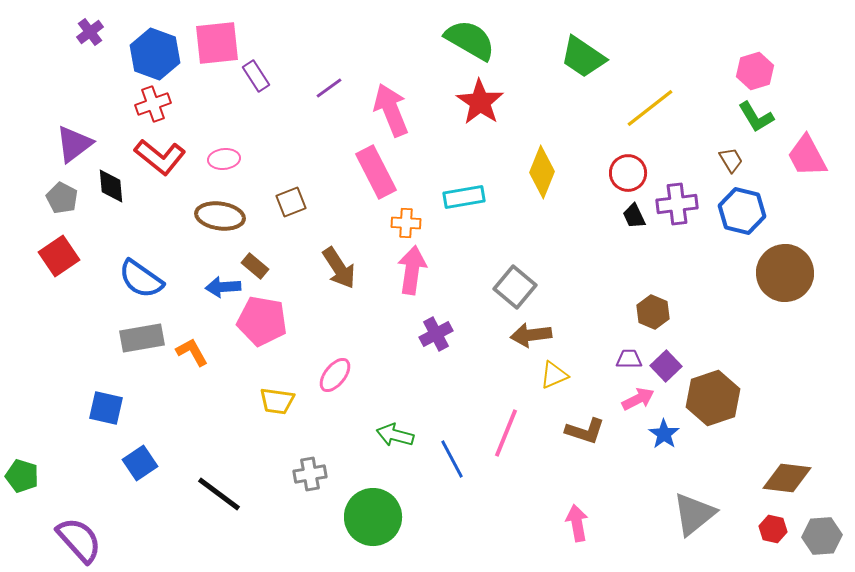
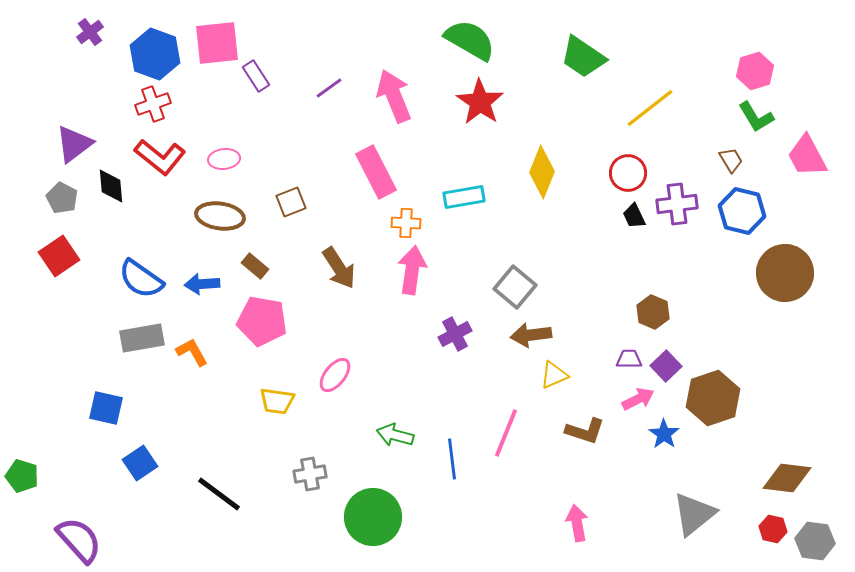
pink arrow at (391, 110): moved 3 px right, 14 px up
blue arrow at (223, 287): moved 21 px left, 3 px up
purple cross at (436, 334): moved 19 px right
blue line at (452, 459): rotated 21 degrees clockwise
gray hexagon at (822, 536): moved 7 px left, 5 px down; rotated 12 degrees clockwise
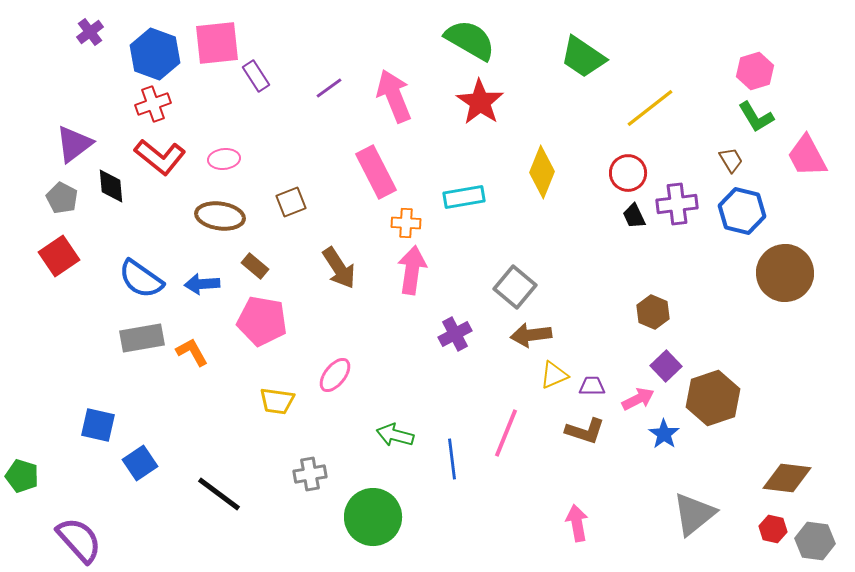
purple trapezoid at (629, 359): moved 37 px left, 27 px down
blue square at (106, 408): moved 8 px left, 17 px down
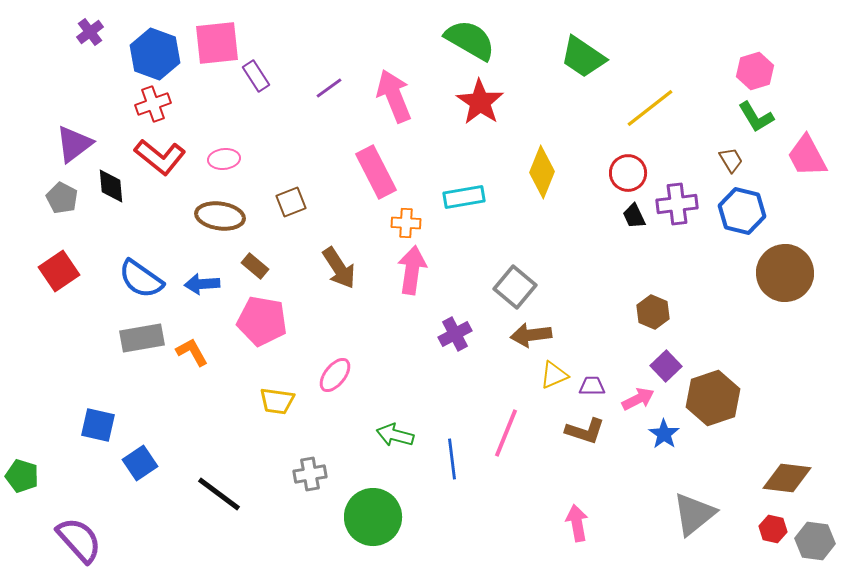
red square at (59, 256): moved 15 px down
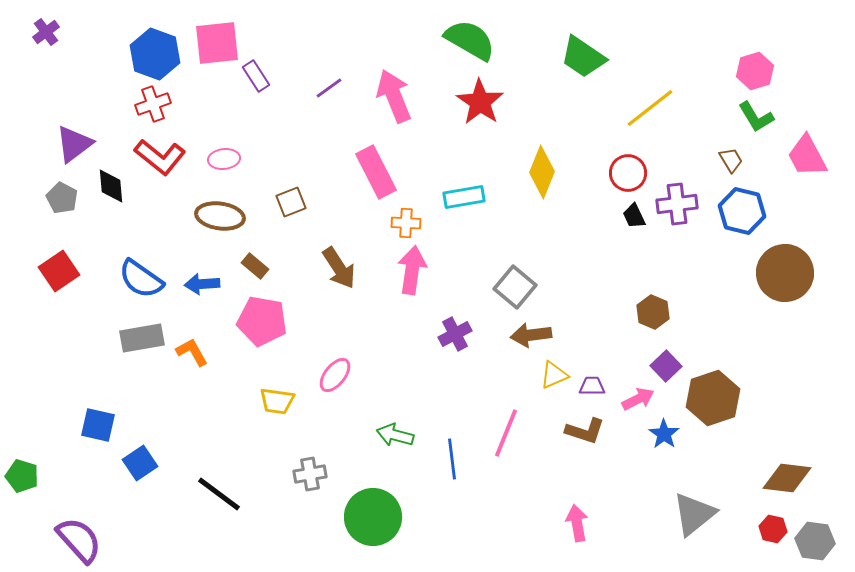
purple cross at (90, 32): moved 44 px left
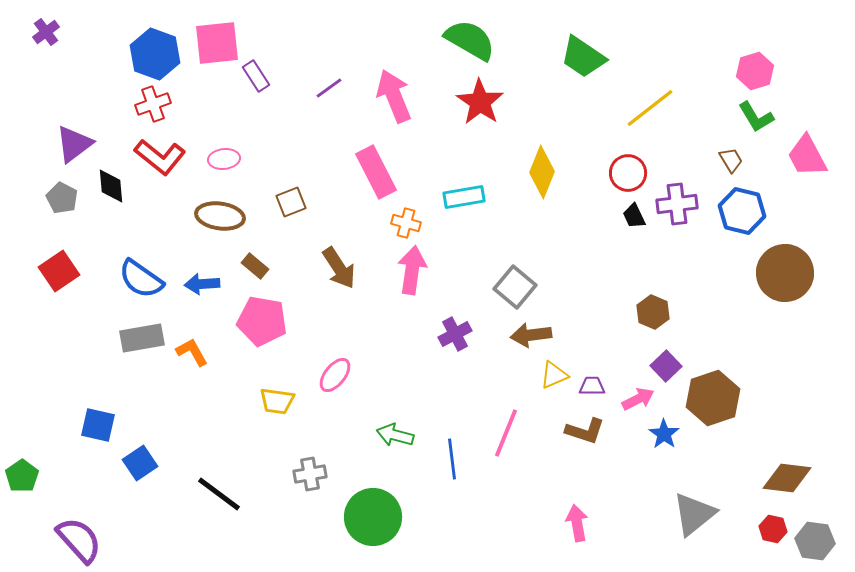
orange cross at (406, 223): rotated 12 degrees clockwise
green pentagon at (22, 476): rotated 20 degrees clockwise
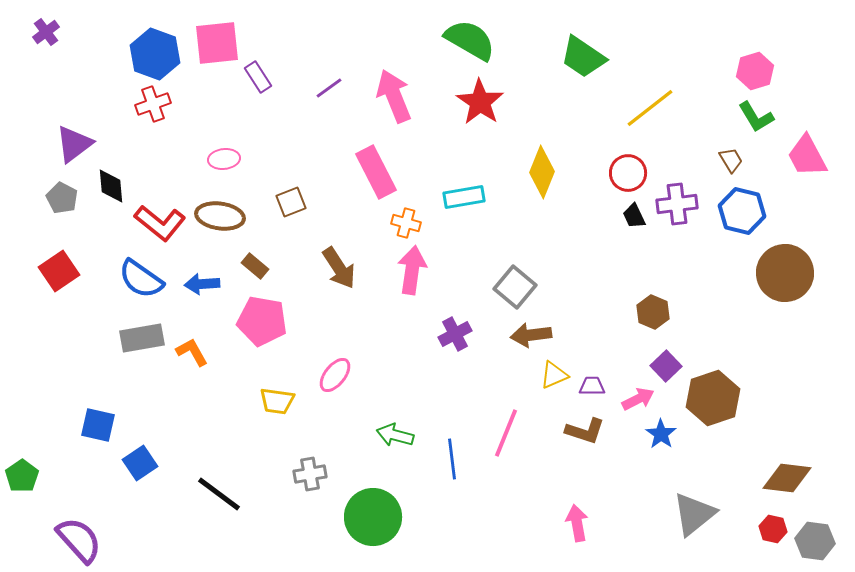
purple rectangle at (256, 76): moved 2 px right, 1 px down
red L-shape at (160, 157): moved 66 px down
blue star at (664, 434): moved 3 px left
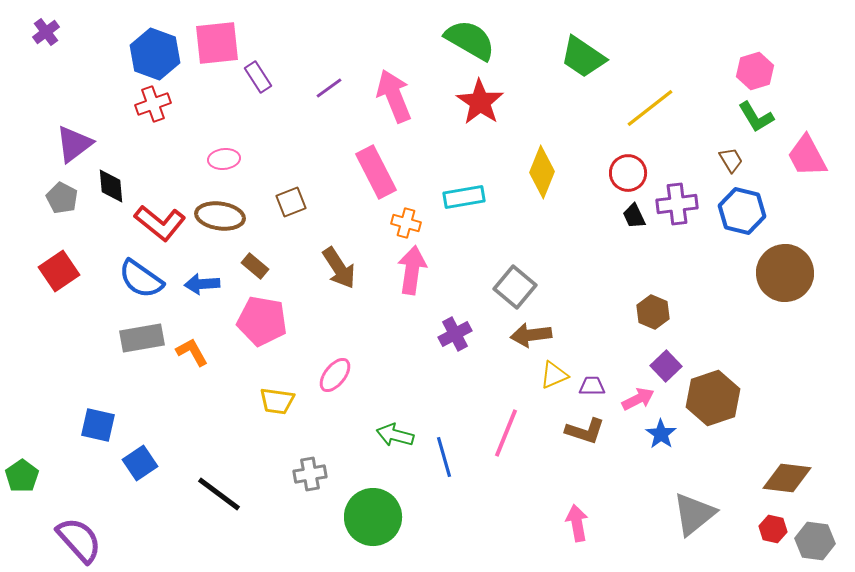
blue line at (452, 459): moved 8 px left, 2 px up; rotated 9 degrees counterclockwise
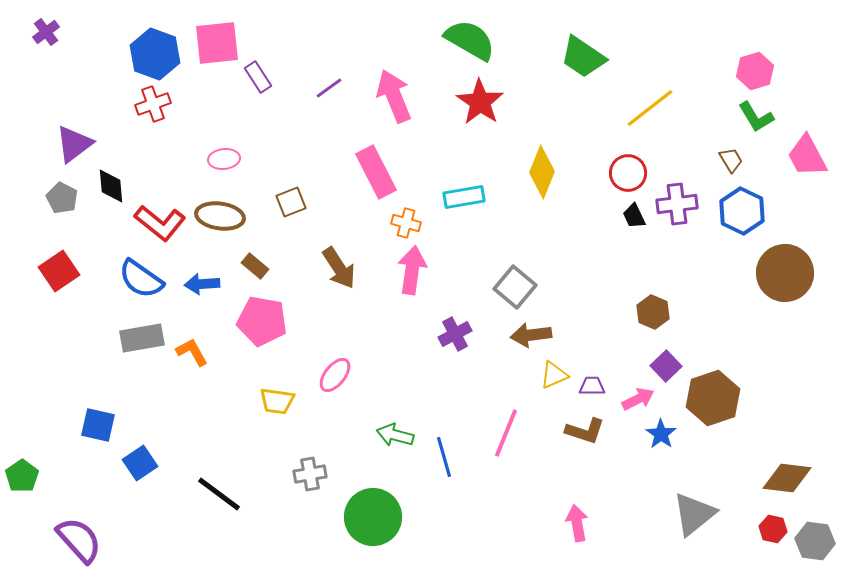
blue hexagon at (742, 211): rotated 12 degrees clockwise
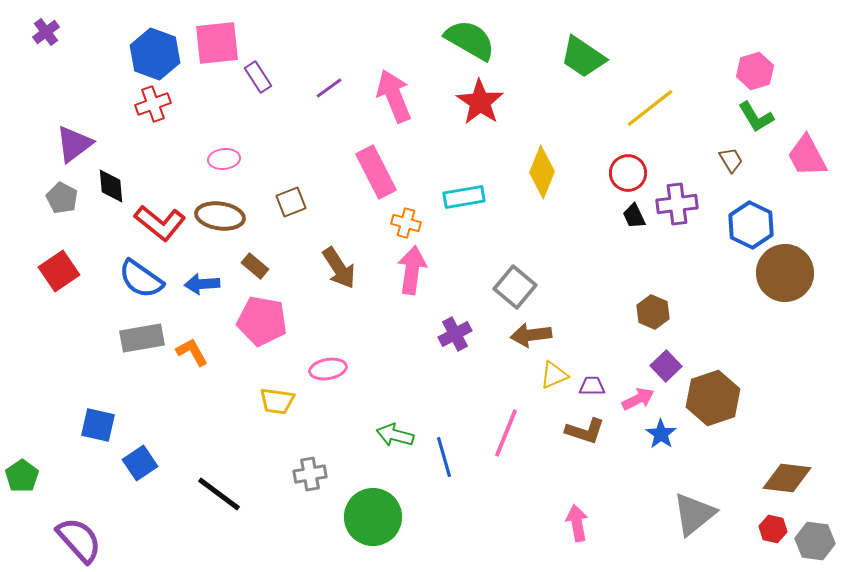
blue hexagon at (742, 211): moved 9 px right, 14 px down
pink ellipse at (335, 375): moved 7 px left, 6 px up; rotated 42 degrees clockwise
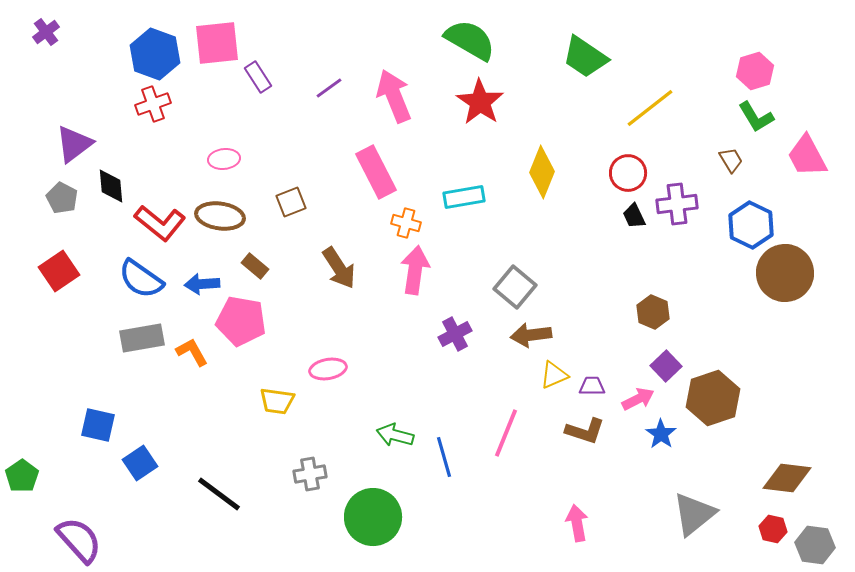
green trapezoid at (583, 57): moved 2 px right
pink arrow at (412, 270): moved 3 px right
pink pentagon at (262, 321): moved 21 px left
gray hexagon at (815, 541): moved 4 px down
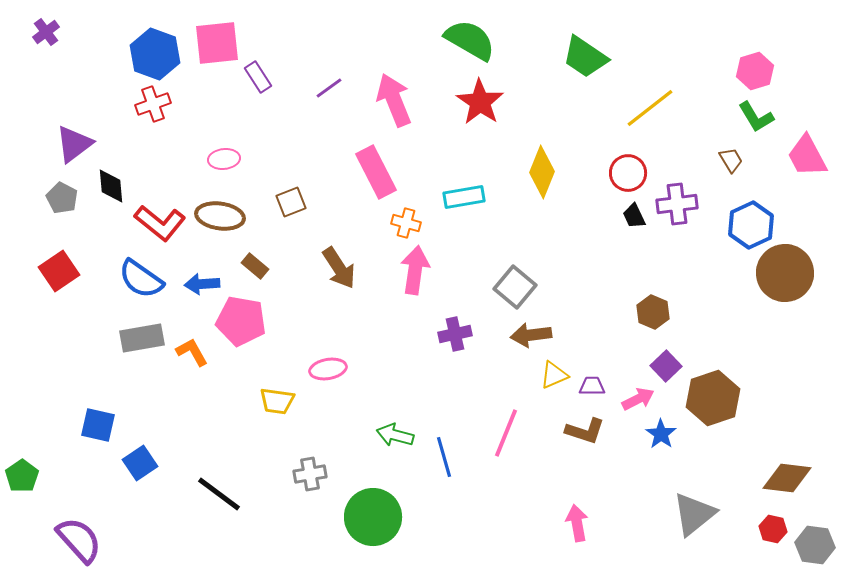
pink arrow at (394, 96): moved 4 px down
blue hexagon at (751, 225): rotated 9 degrees clockwise
purple cross at (455, 334): rotated 16 degrees clockwise
